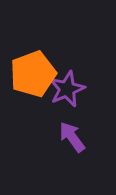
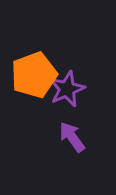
orange pentagon: moved 1 px right, 1 px down
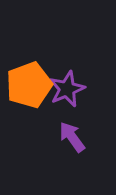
orange pentagon: moved 5 px left, 10 px down
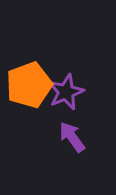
purple star: moved 1 px left, 3 px down
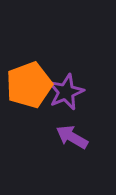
purple arrow: rotated 24 degrees counterclockwise
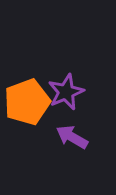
orange pentagon: moved 2 px left, 17 px down
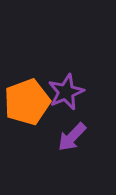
purple arrow: rotated 76 degrees counterclockwise
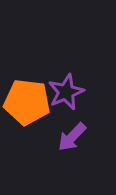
orange pentagon: rotated 27 degrees clockwise
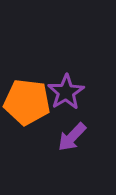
purple star: rotated 9 degrees counterclockwise
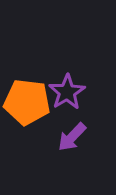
purple star: moved 1 px right
